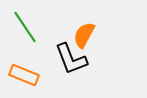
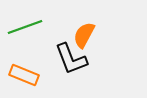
green line: rotated 76 degrees counterclockwise
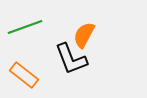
orange rectangle: rotated 16 degrees clockwise
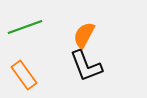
black L-shape: moved 15 px right, 7 px down
orange rectangle: rotated 16 degrees clockwise
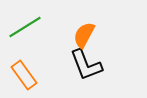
green line: rotated 12 degrees counterclockwise
black L-shape: moved 1 px up
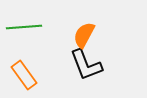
green line: moved 1 px left; rotated 28 degrees clockwise
